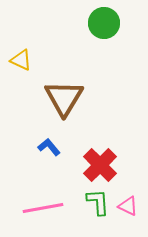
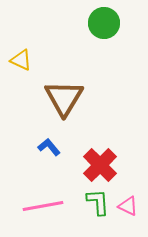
pink line: moved 2 px up
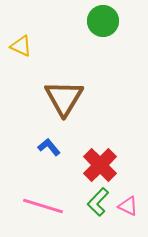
green circle: moved 1 px left, 2 px up
yellow triangle: moved 14 px up
green L-shape: rotated 132 degrees counterclockwise
pink line: rotated 27 degrees clockwise
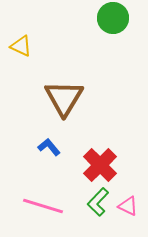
green circle: moved 10 px right, 3 px up
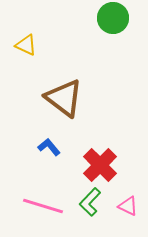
yellow triangle: moved 5 px right, 1 px up
brown triangle: rotated 24 degrees counterclockwise
green L-shape: moved 8 px left
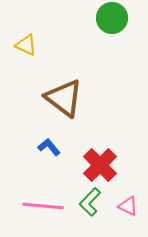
green circle: moved 1 px left
pink line: rotated 12 degrees counterclockwise
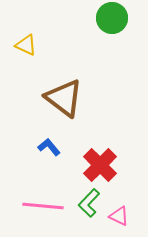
green L-shape: moved 1 px left, 1 px down
pink triangle: moved 9 px left, 10 px down
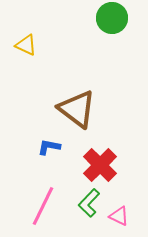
brown triangle: moved 13 px right, 11 px down
blue L-shape: rotated 40 degrees counterclockwise
pink line: rotated 69 degrees counterclockwise
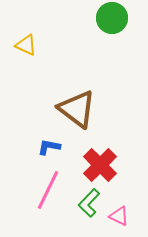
pink line: moved 5 px right, 16 px up
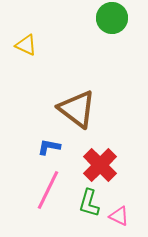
green L-shape: rotated 28 degrees counterclockwise
